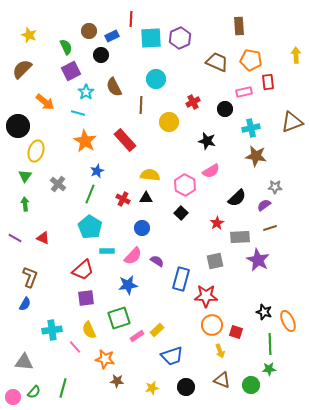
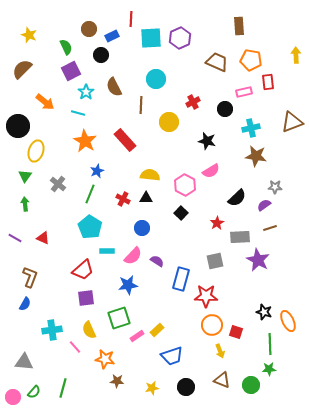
brown circle at (89, 31): moved 2 px up
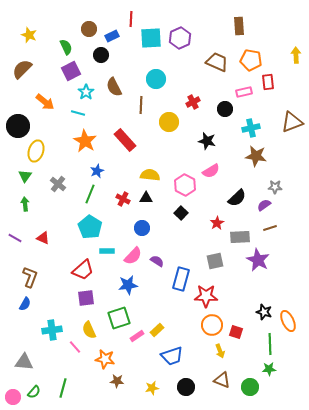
green circle at (251, 385): moved 1 px left, 2 px down
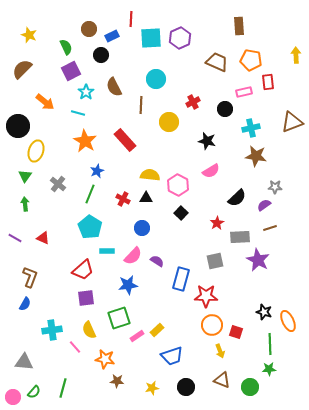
pink hexagon at (185, 185): moved 7 px left
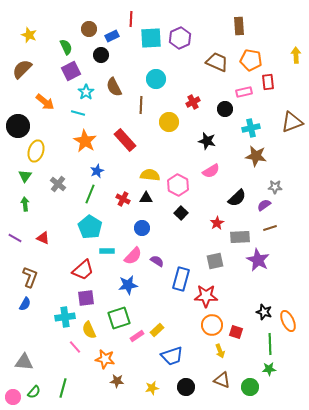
cyan cross at (52, 330): moved 13 px right, 13 px up
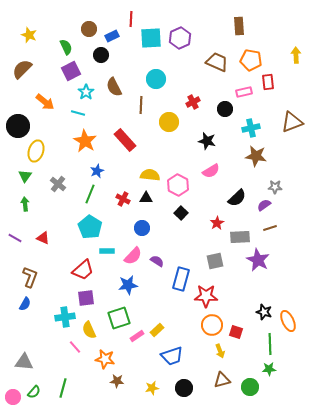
brown triangle at (222, 380): rotated 36 degrees counterclockwise
black circle at (186, 387): moved 2 px left, 1 px down
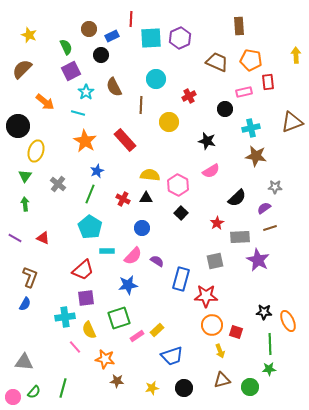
red cross at (193, 102): moved 4 px left, 6 px up
purple semicircle at (264, 205): moved 3 px down
black star at (264, 312): rotated 14 degrees counterclockwise
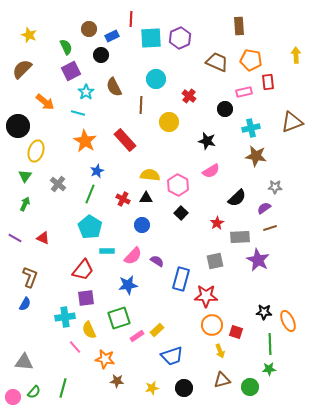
red cross at (189, 96): rotated 24 degrees counterclockwise
green arrow at (25, 204): rotated 32 degrees clockwise
blue circle at (142, 228): moved 3 px up
red trapezoid at (83, 270): rotated 10 degrees counterclockwise
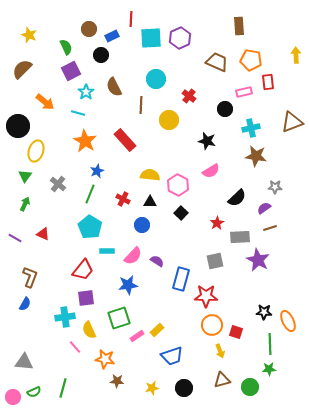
yellow circle at (169, 122): moved 2 px up
black triangle at (146, 198): moved 4 px right, 4 px down
red triangle at (43, 238): moved 4 px up
green semicircle at (34, 392): rotated 24 degrees clockwise
